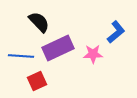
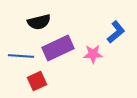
black semicircle: rotated 120 degrees clockwise
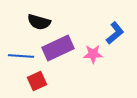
black semicircle: rotated 30 degrees clockwise
blue L-shape: moved 1 px left, 1 px down
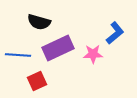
blue line: moved 3 px left, 1 px up
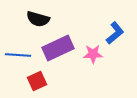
black semicircle: moved 1 px left, 3 px up
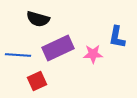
blue L-shape: moved 2 px right, 4 px down; rotated 140 degrees clockwise
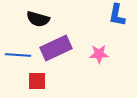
blue L-shape: moved 22 px up
purple rectangle: moved 2 px left
pink star: moved 6 px right
red square: rotated 24 degrees clockwise
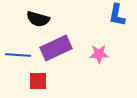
red square: moved 1 px right
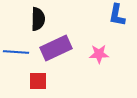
black semicircle: rotated 105 degrees counterclockwise
blue line: moved 2 px left, 3 px up
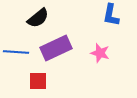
blue L-shape: moved 6 px left
black semicircle: moved 1 px up; rotated 50 degrees clockwise
pink star: moved 1 px right, 1 px up; rotated 18 degrees clockwise
